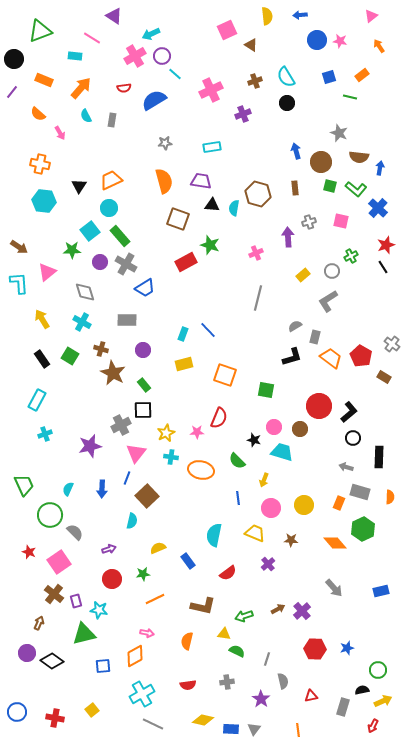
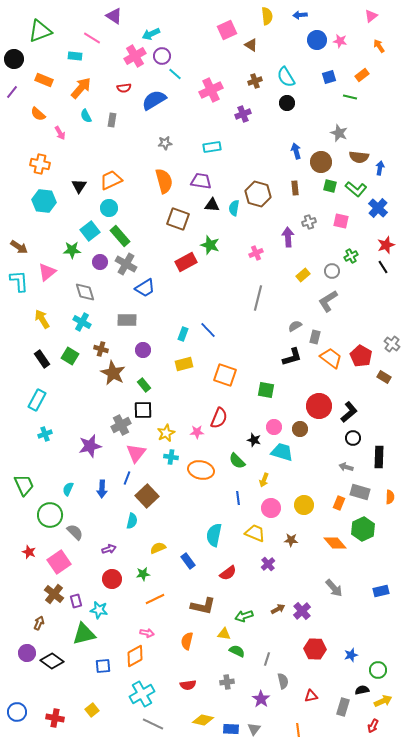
cyan L-shape at (19, 283): moved 2 px up
blue star at (347, 648): moved 4 px right, 7 px down
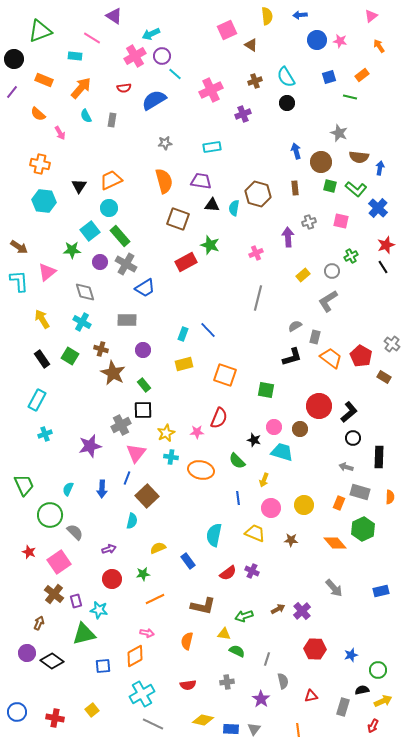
purple cross at (268, 564): moved 16 px left, 7 px down; rotated 24 degrees counterclockwise
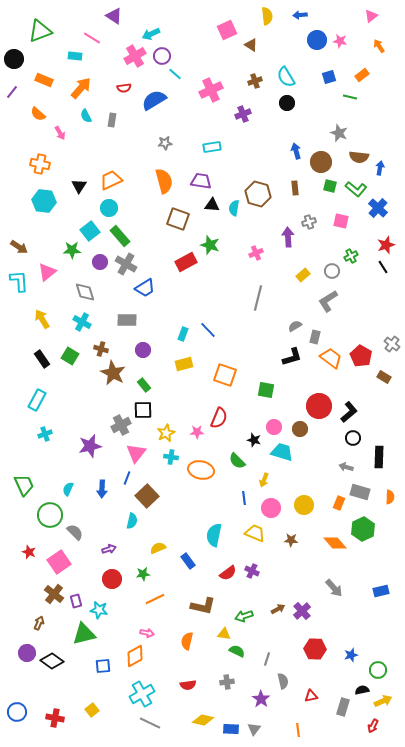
blue line at (238, 498): moved 6 px right
gray line at (153, 724): moved 3 px left, 1 px up
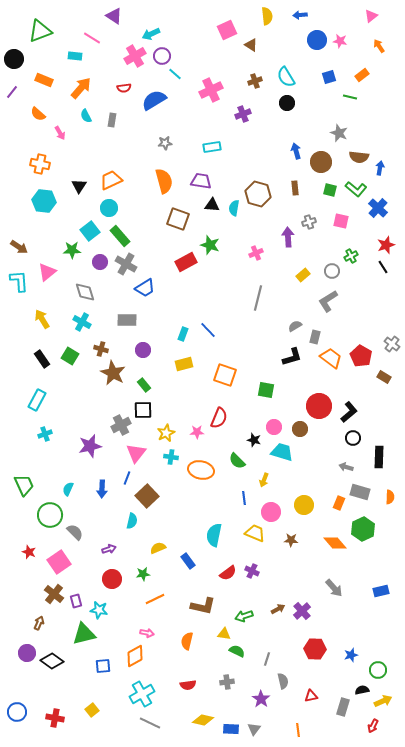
green square at (330, 186): moved 4 px down
pink circle at (271, 508): moved 4 px down
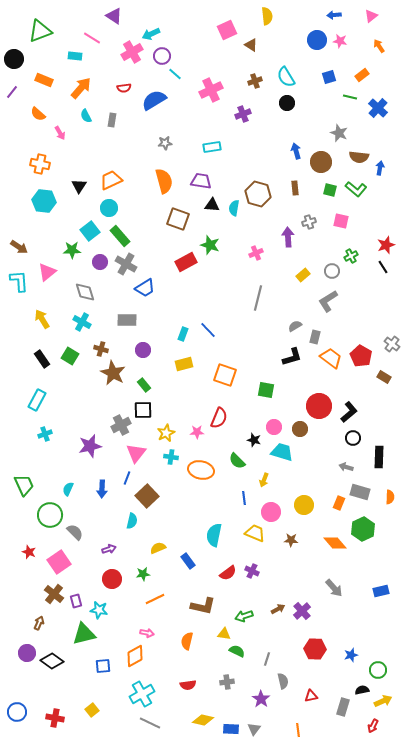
blue arrow at (300, 15): moved 34 px right
pink cross at (135, 56): moved 3 px left, 4 px up
blue cross at (378, 208): moved 100 px up
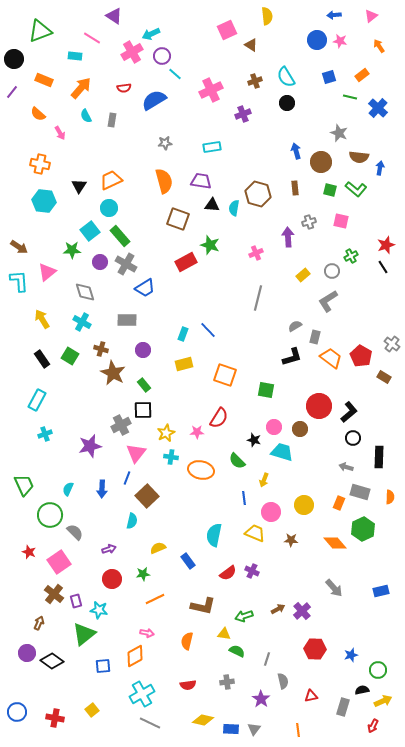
red semicircle at (219, 418): rotated 10 degrees clockwise
green triangle at (84, 634): rotated 25 degrees counterclockwise
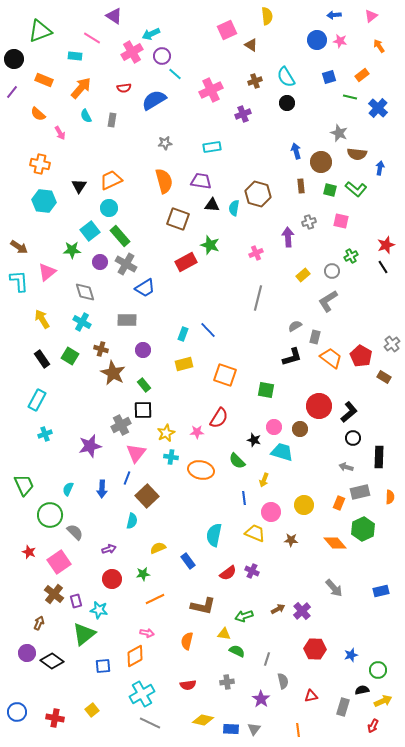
brown semicircle at (359, 157): moved 2 px left, 3 px up
brown rectangle at (295, 188): moved 6 px right, 2 px up
gray cross at (392, 344): rotated 14 degrees clockwise
gray rectangle at (360, 492): rotated 30 degrees counterclockwise
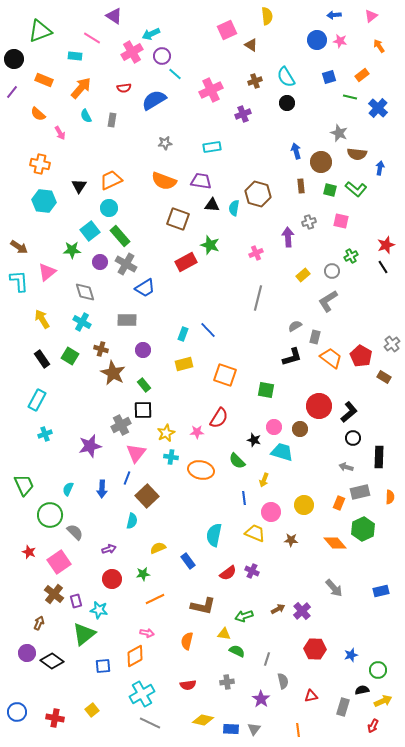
orange semicircle at (164, 181): rotated 125 degrees clockwise
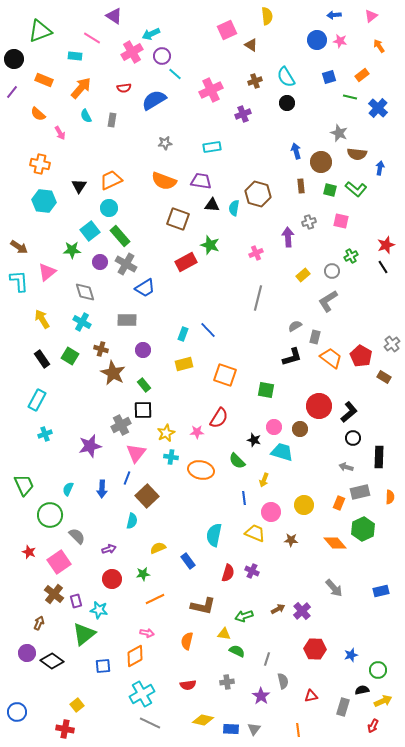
gray semicircle at (75, 532): moved 2 px right, 4 px down
red semicircle at (228, 573): rotated 36 degrees counterclockwise
purple star at (261, 699): moved 3 px up
yellow square at (92, 710): moved 15 px left, 5 px up
red cross at (55, 718): moved 10 px right, 11 px down
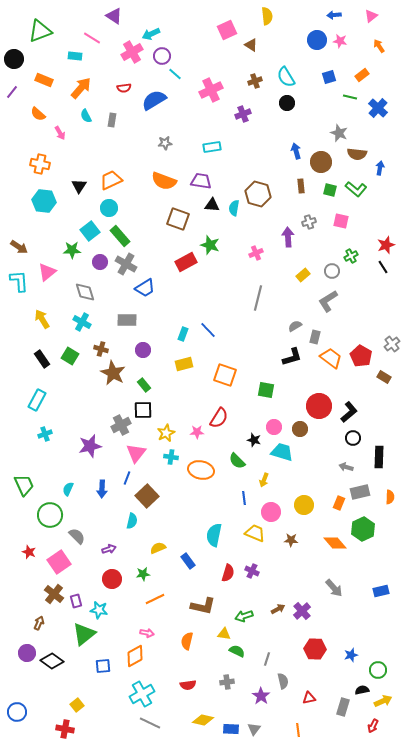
red triangle at (311, 696): moved 2 px left, 2 px down
